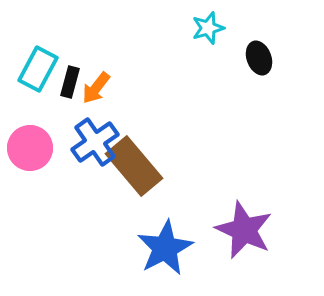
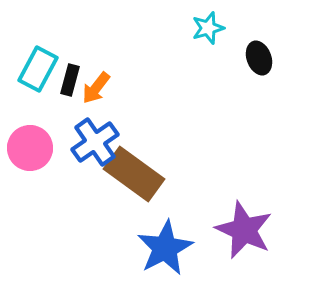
black rectangle: moved 2 px up
brown rectangle: moved 8 px down; rotated 14 degrees counterclockwise
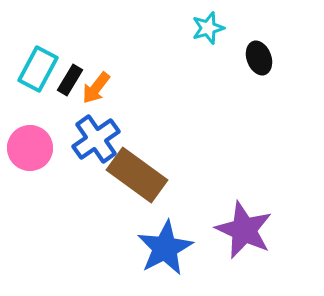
black rectangle: rotated 16 degrees clockwise
blue cross: moved 1 px right, 3 px up
brown rectangle: moved 3 px right, 1 px down
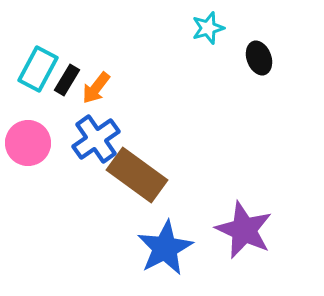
black rectangle: moved 3 px left
pink circle: moved 2 px left, 5 px up
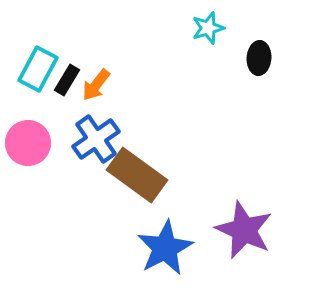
black ellipse: rotated 24 degrees clockwise
orange arrow: moved 3 px up
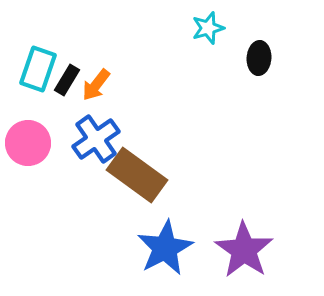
cyan rectangle: rotated 9 degrees counterclockwise
purple star: moved 20 px down; rotated 10 degrees clockwise
